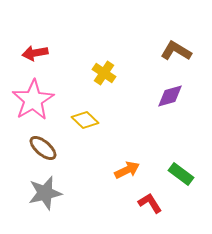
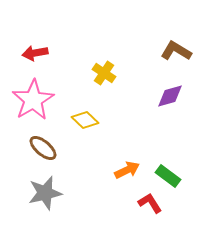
green rectangle: moved 13 px left, 2 px down
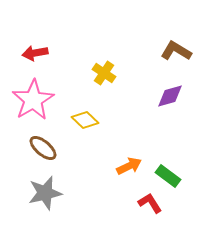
orange arrow: moved 2 px right, 4 px up
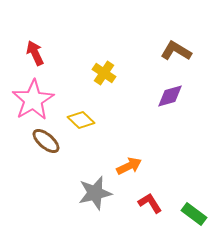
red arrow: rotated 75 degrees clockwise
yellow diamond: moved 4 px left
brown ellipse: moved 3 px right, 7 px up
green rectangle: moved 26 px right, 38 px down
gray star: moved 50 px right
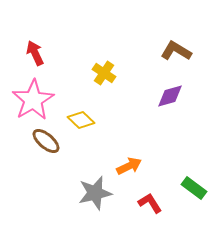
green rectangle: moved 26 px up
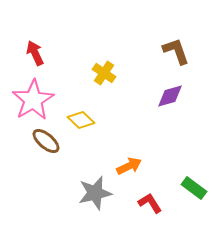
brown L-shape: rotated 40 degrees clockwise
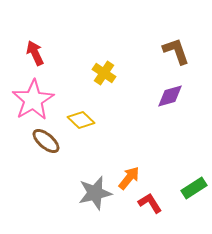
orange arrow: moved 12 px down; rotated 25 degrees counterclockwise
green rectangle: rotated 70 degrees counterclockwise
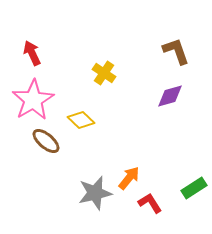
red arrow: moved 3 px left
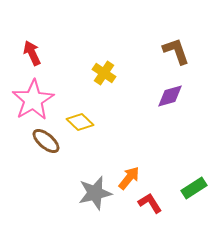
yellow diamond: moved 1 px left, 2 px down
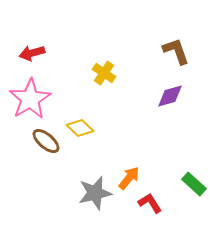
red arrow: rotated 80 degrees counterclockwise
pink star: moved 3 px left, 1 px up
yellow diamond: moved 6 px down
green rectangle: moved 4 px up; rotated 75 degrees clockwise
